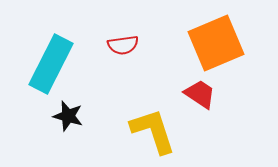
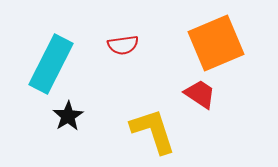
black star: rotated 24 degrees clockwise
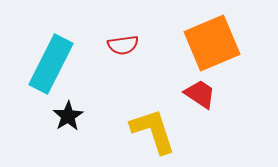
orange square: moved 4 px left
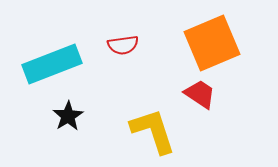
cyan rectangle: moved 1 px right; rotated 42 degrees clockwise
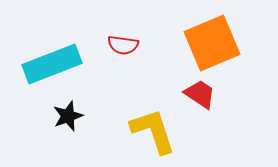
red semicircle: rotated 16 degrees clockwise
black star: rotated 12 degrees clockwise
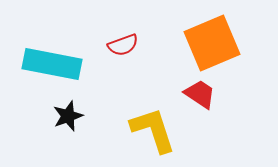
red semicircle: rotated 28 degrees counterclockwise
cyan rectangle: rotated 32 degrees clockwise
yellow L-shape: moved 1 px up
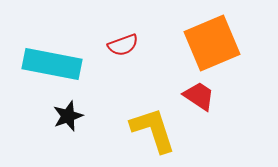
red trapezoid: moved 1 px left, 2 px down
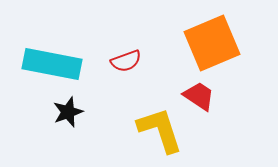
red semicircle: moved 3 px right, 16 px down
black star: moved 4 px up
yellow L-shape: moved 7 px right
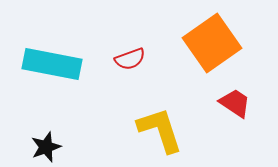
orange square: rotated 12 degrees counterclockwise
red semicircle: moved 4 px right, 2 px up
red trapezoid: moved 36 px right, 7 px down
black star: moved 22 px left, 35 px down
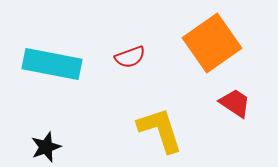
red semicircle: moved 2 px up
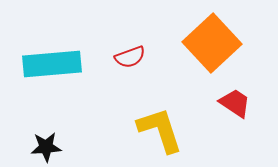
orange square: rotated 8 degrees counterclockwise
cyan rectangle: rotated 16 degrees counterclockwise
black star: rotated 16 degrees clockwise
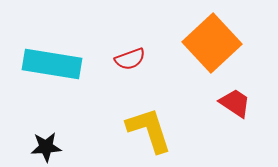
red semicircle: moved 2 px down
cyan rectangle: rotated 14 degrees clockwise
yellow L-shape: moved 11 px left
